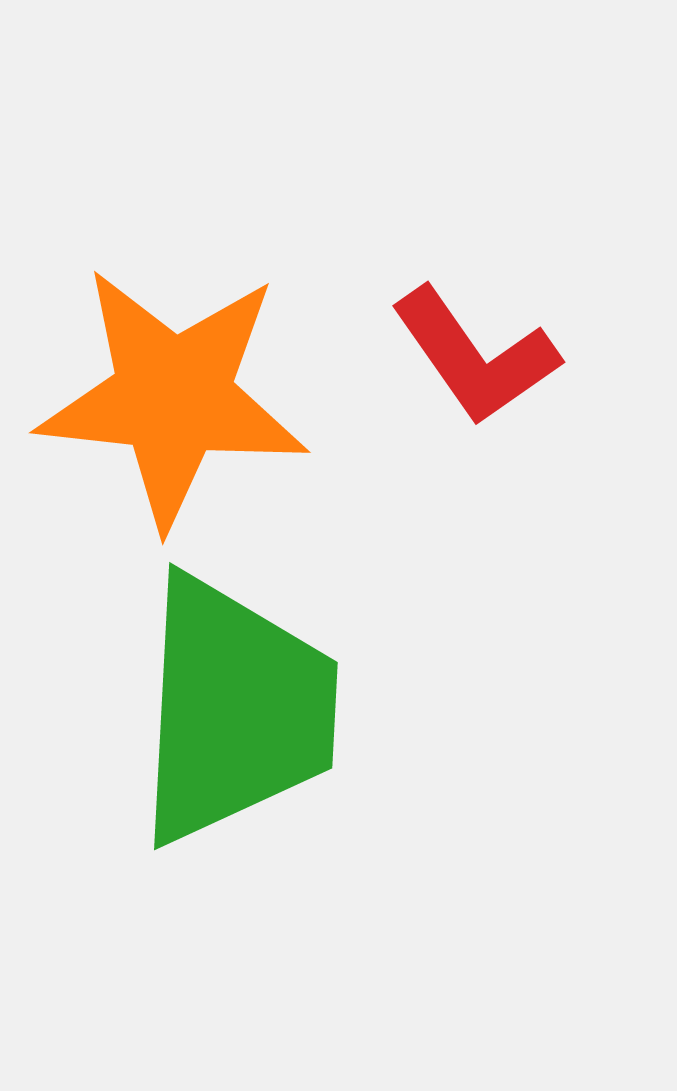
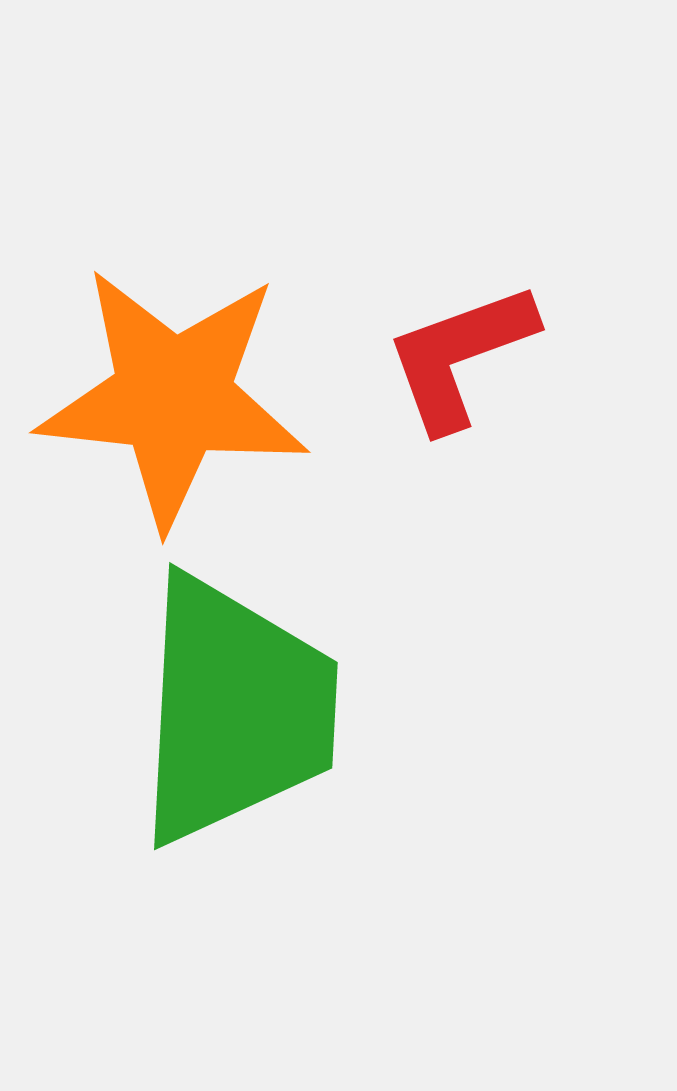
red L-shape: moved 15 px left; rotated 105 degrees clockwise
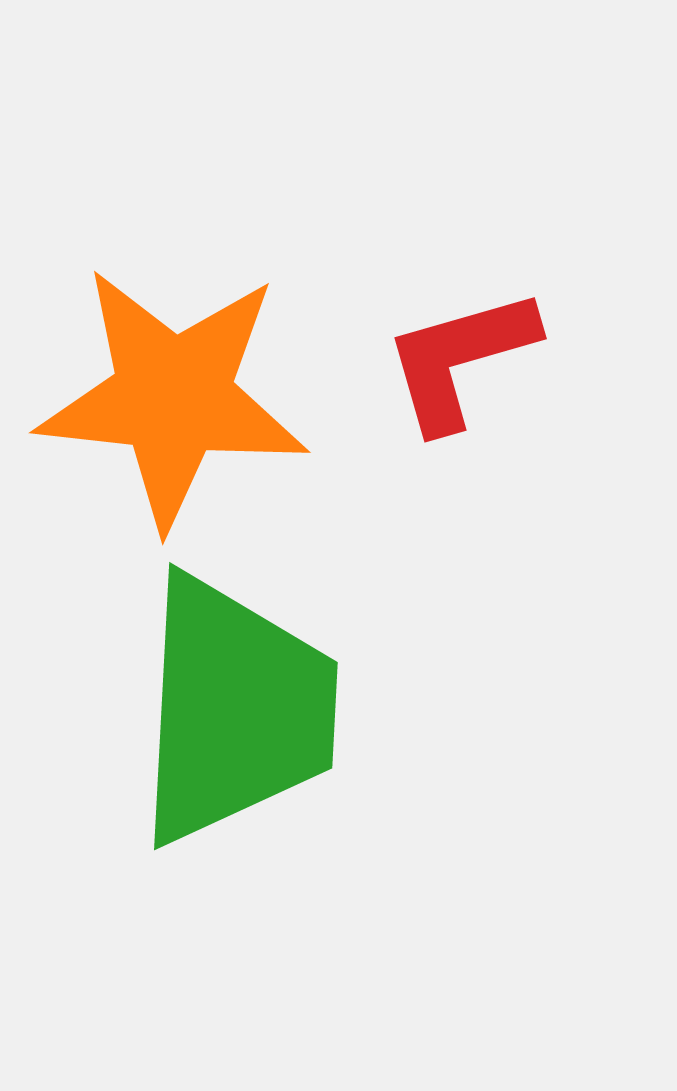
red L-shape: moved 3 px down; rotated 4 degrees clockwise
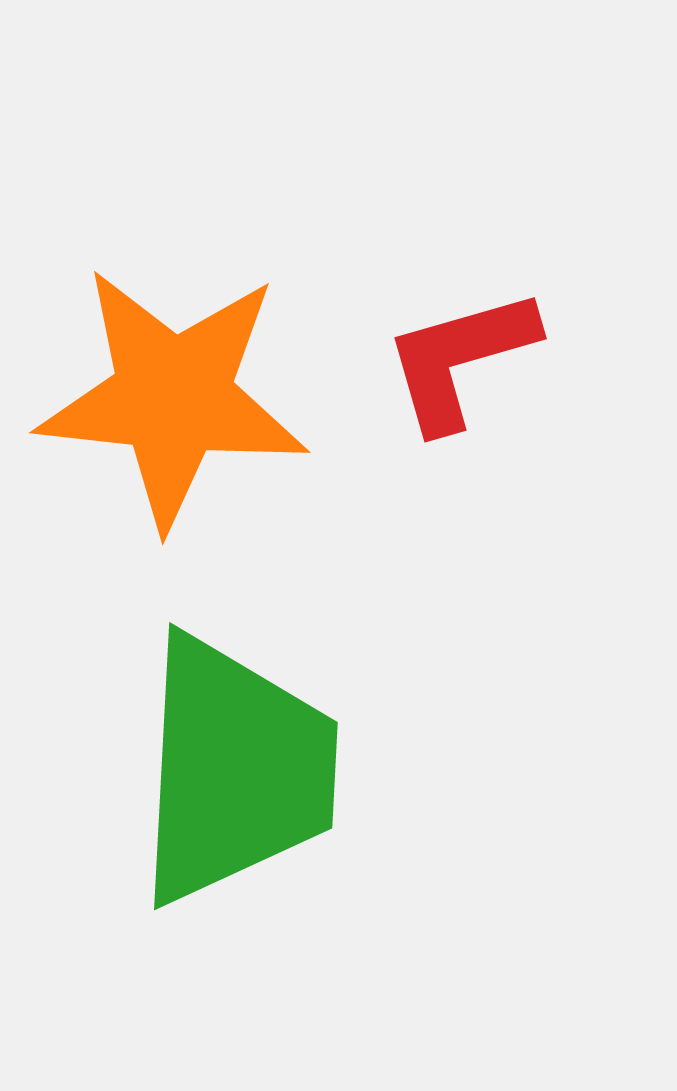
green trapezoid: moved 60 px down
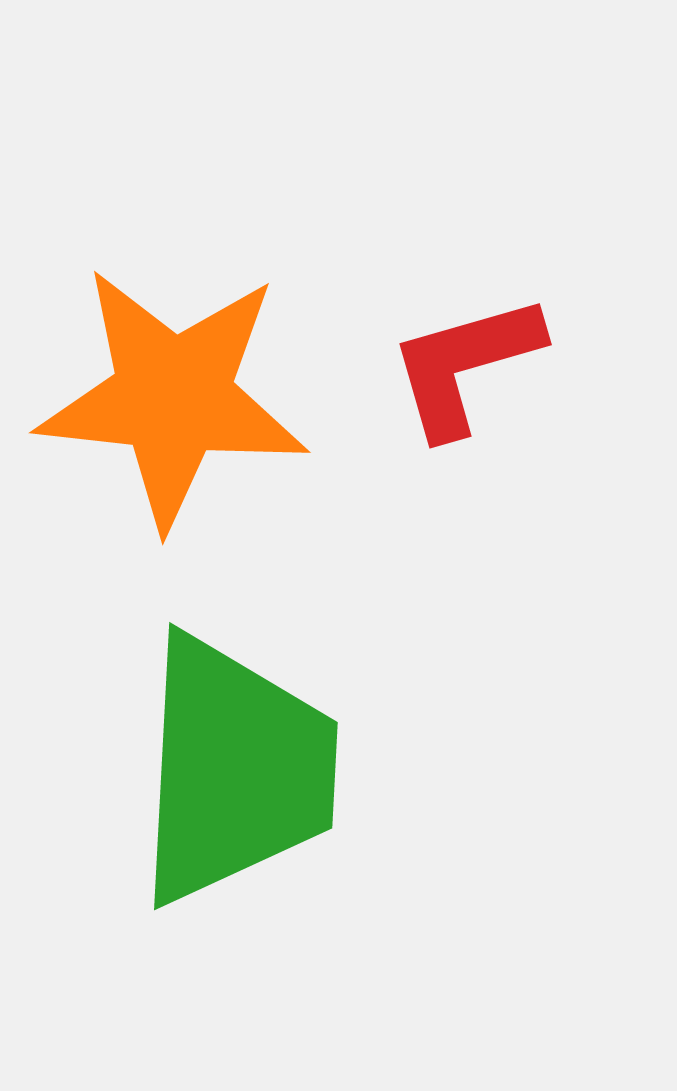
red L-shape: moved 5 px right, 6 px down
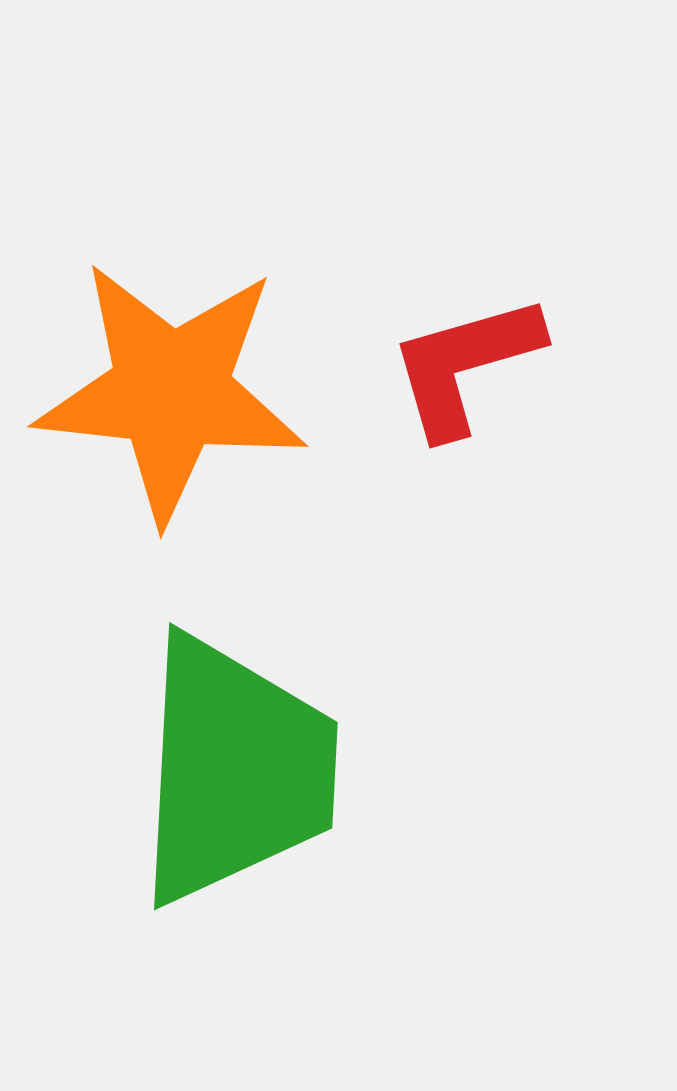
orange star: moved 2 px left, 6 px up
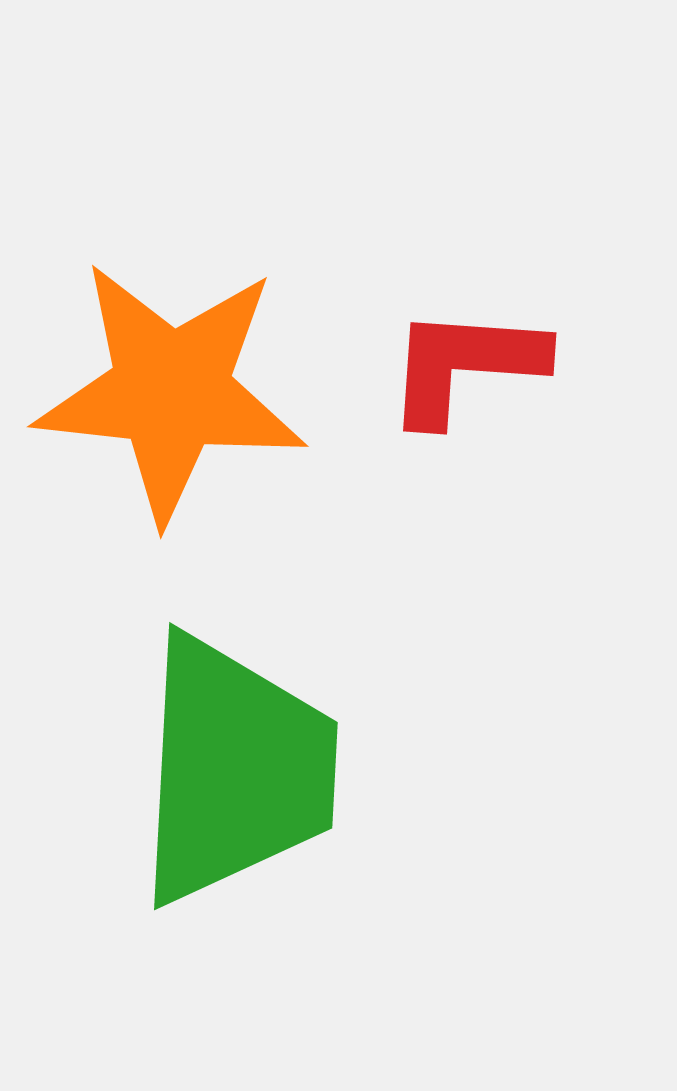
red L-shape: rotated 20 degrees clockwise
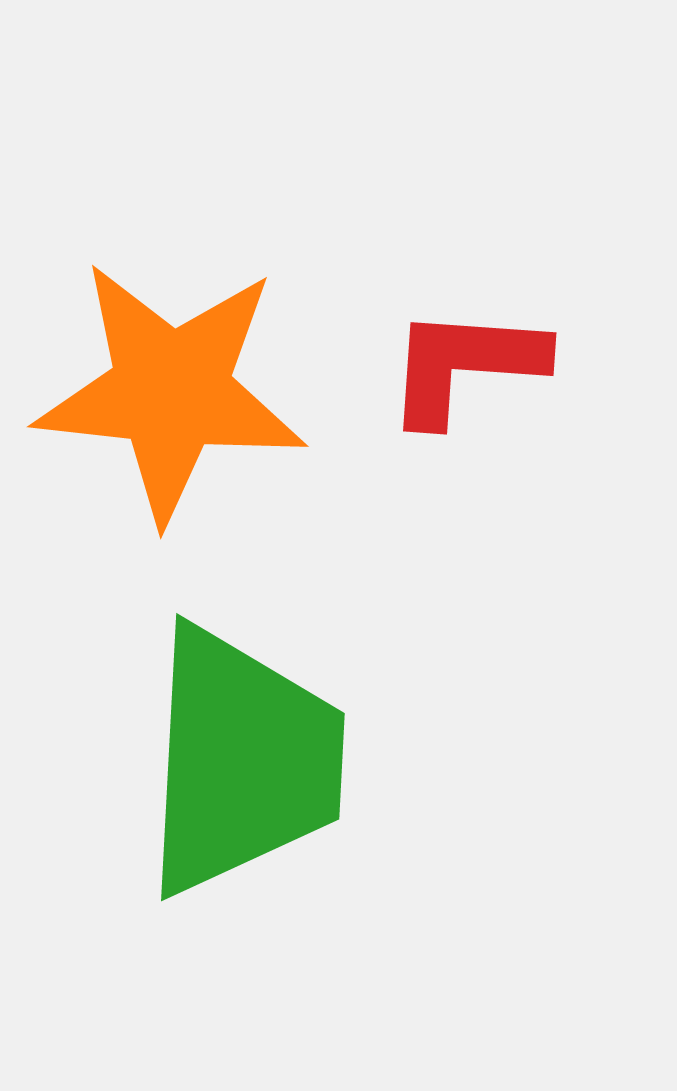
green trapezoid: moved 7 px right, 9 px up
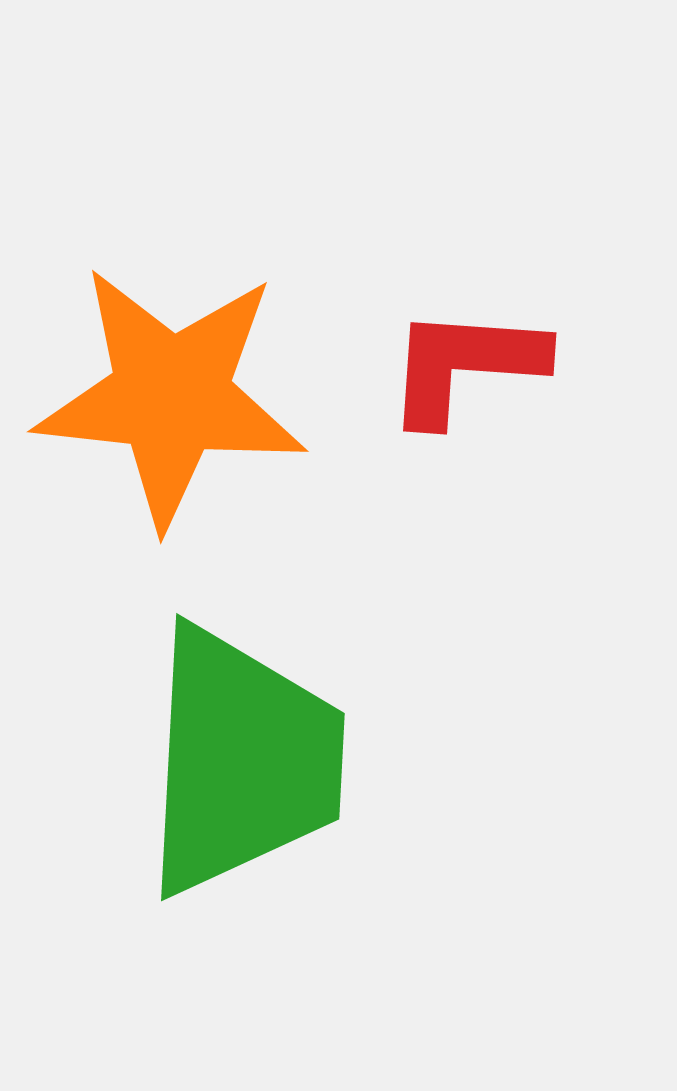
orange star: moved 5 px down
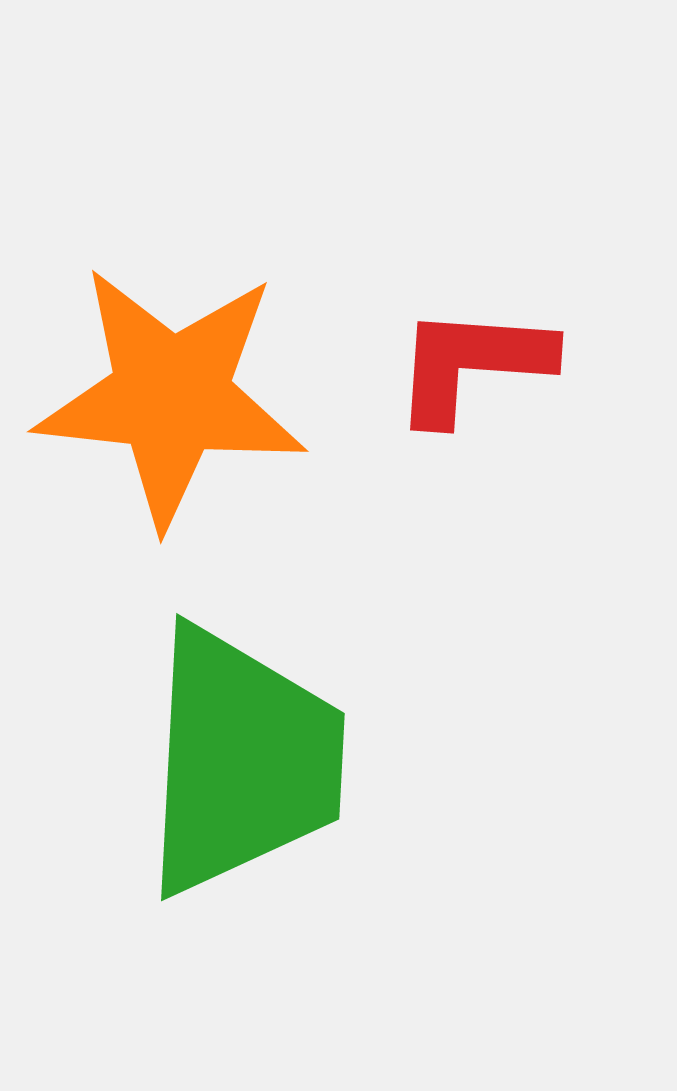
red L-shape: moved 7 px right, 1 px up
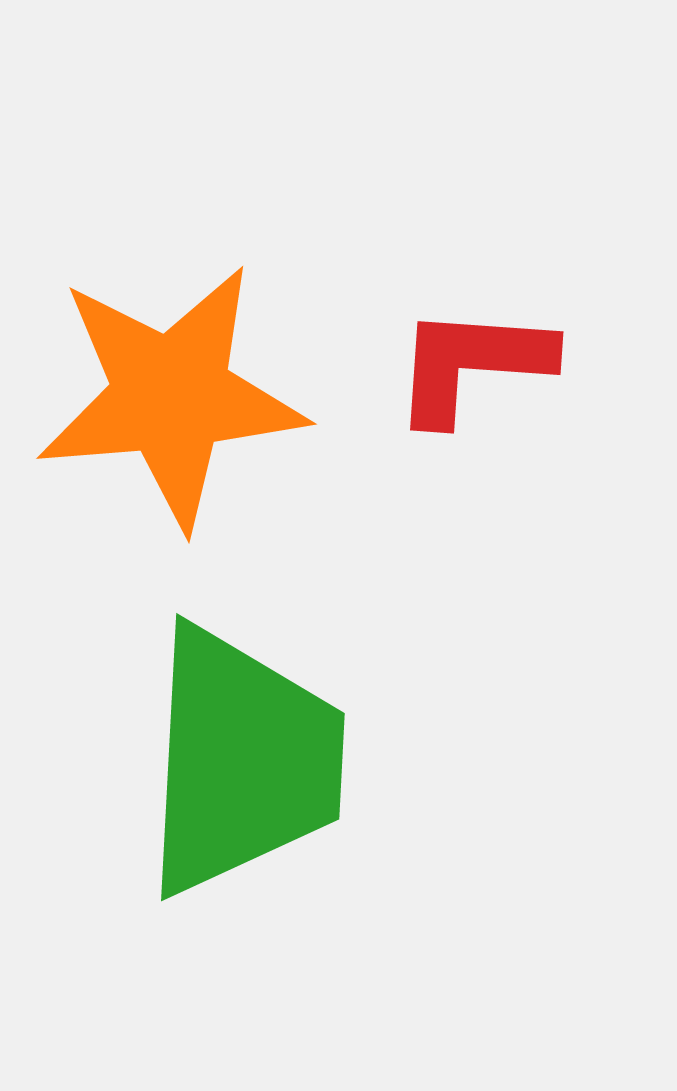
orange star: rotated 11 degrees counterclockwise
